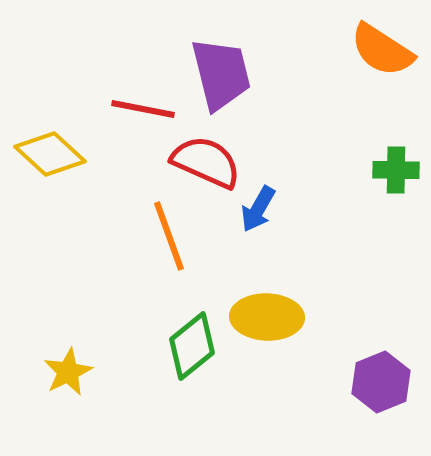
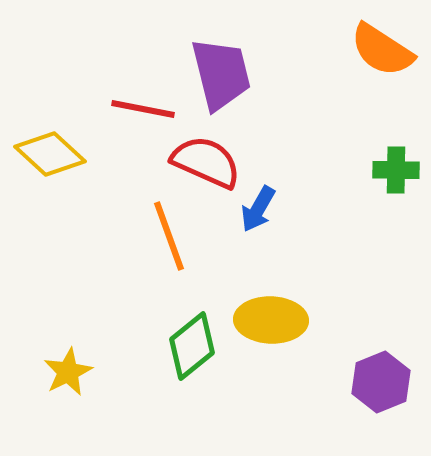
yellow ellipse: moved 4 px right, 3 px down
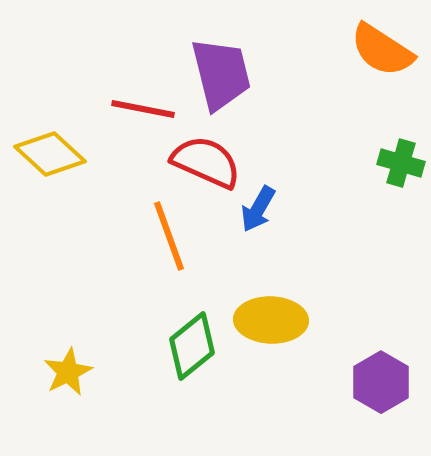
green cross: moved 5 px right, 7 px up; rotated 15 degrees clockwise
purple hexagon: rotated 8 degrees counterclockwise
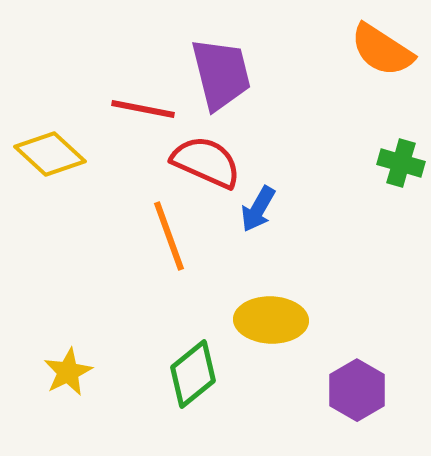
green diamond: moved 1 px right, 28 px down
purple hexagon: moved 24 px left, 8 px down
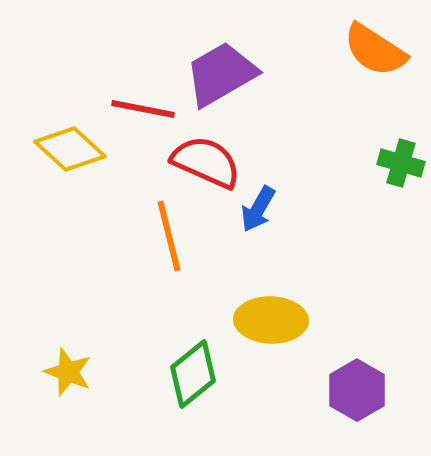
orange semicircle: moved 7 px left
purple trapezoid: rotated 106 degrees counterclockwise
yellow diamond: moved 20 px right, 5 px up
orange line: rotated 6 degrees clockwise
yellow star: rotated 24 degrees counterclockwise
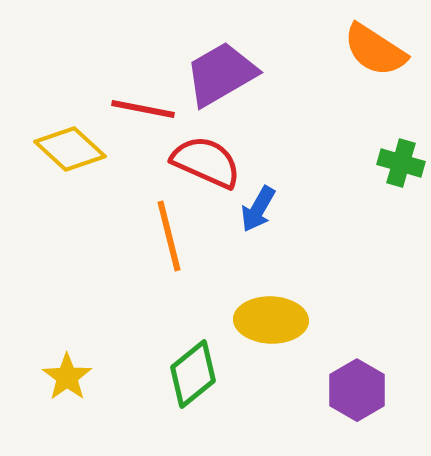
yellow star: moved 1 px left, 5 px down; rotated 15 degrees clockwise
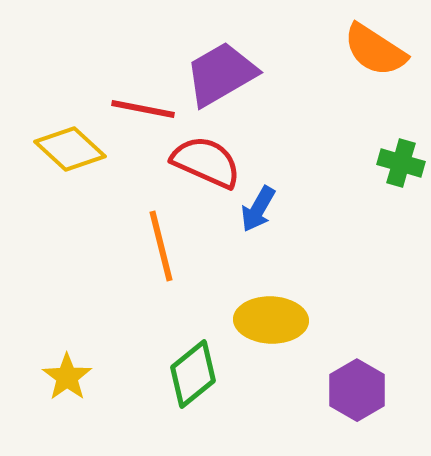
orange line: moved 8 px left, 10 px down
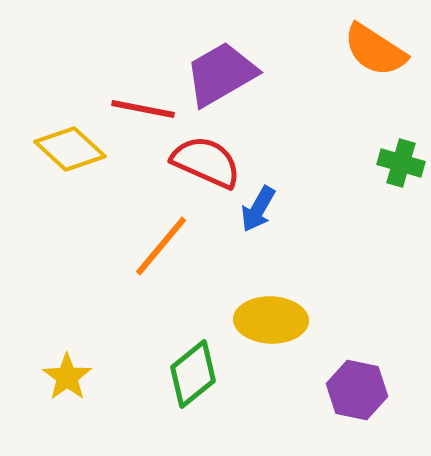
orange line: rotated 54 degrees clockwise
purple hexagon: rotated 18 degrees counterclockwise
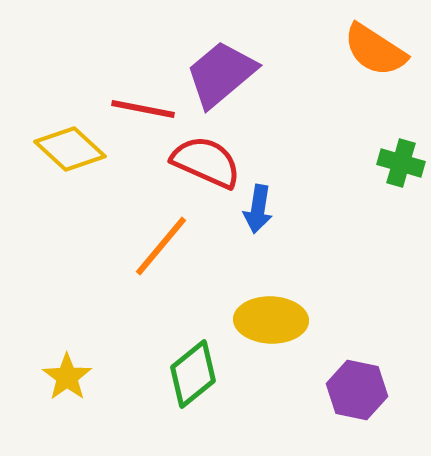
purple trapezoid: rotated 10 degrees counterclockwise
blue arrow: rotated 21 degrees counterclockwise
